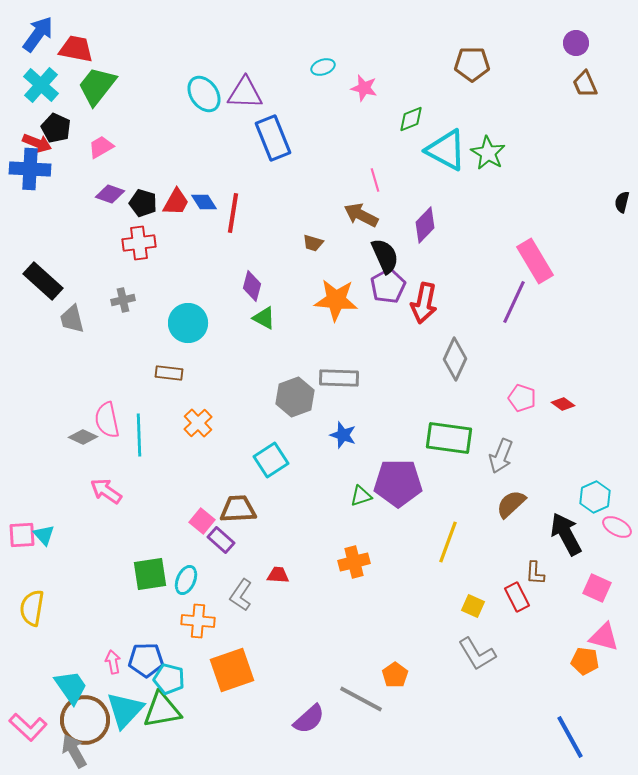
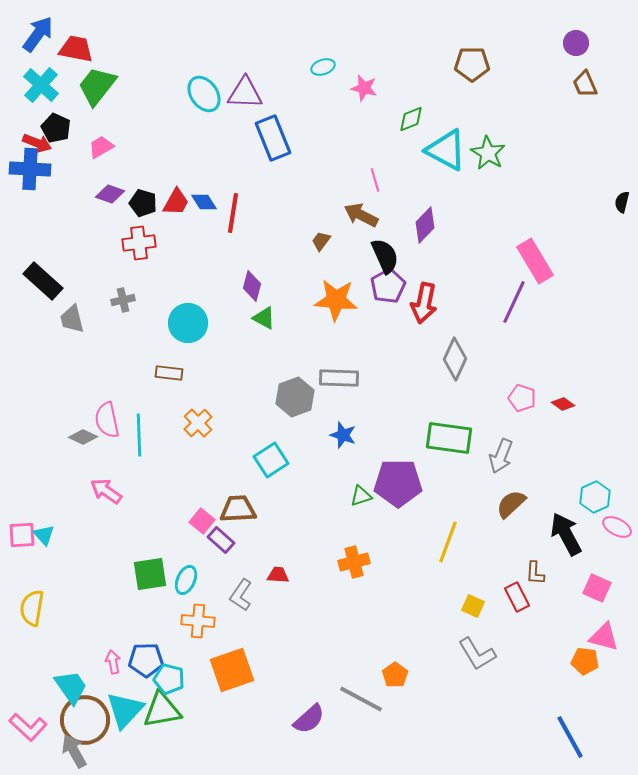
brown trapezoid at (313, 243): moved 8 px right, 2 px up; rotated 110 degrees clockwise
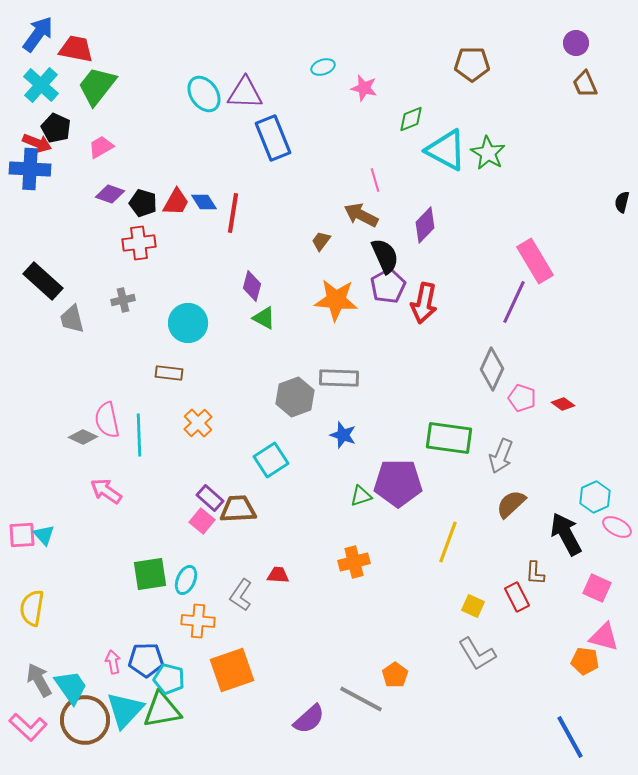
gray diamond at (455, 359): moved 37 px right, 10 px down
purple rectangle at (221, 540): moved 11 px left, 42 px up
gray arrow at (74, 751): moved 35 px left, 71 px up
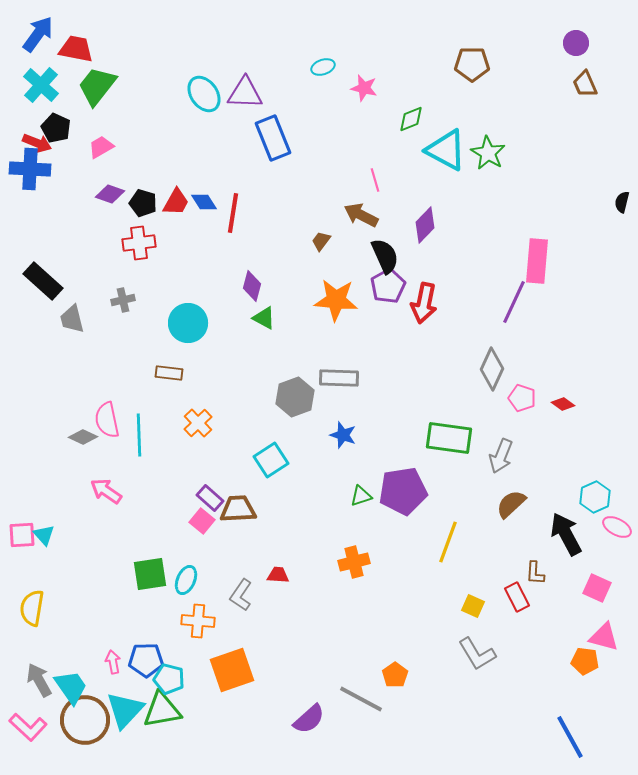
pink rectangle at (535, 261): moved 2 px right; rotated 36 degrees clockwise
purple pentagon at (398, 483): moved 5 px right, 8 px down; rotated 9 degrees counterclockwise
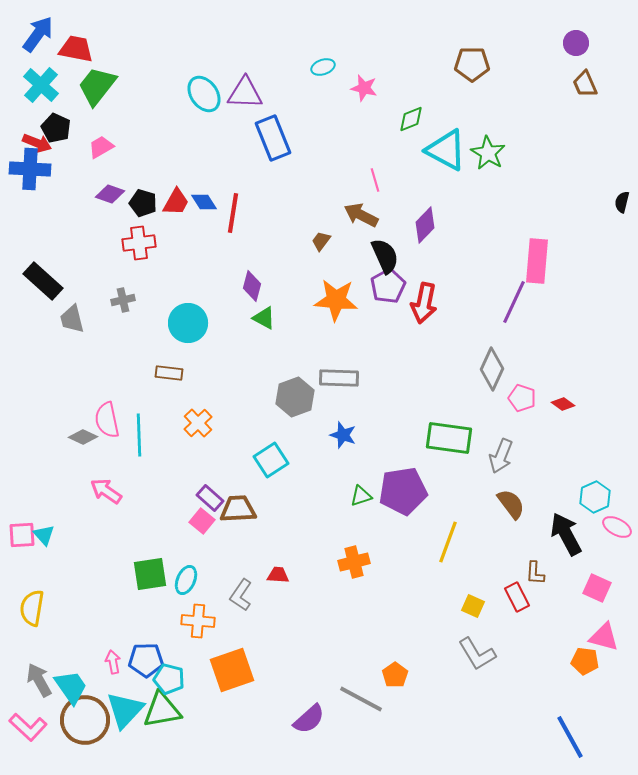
brown semicircle at (511, 504): rotated 96 degrees clockwise
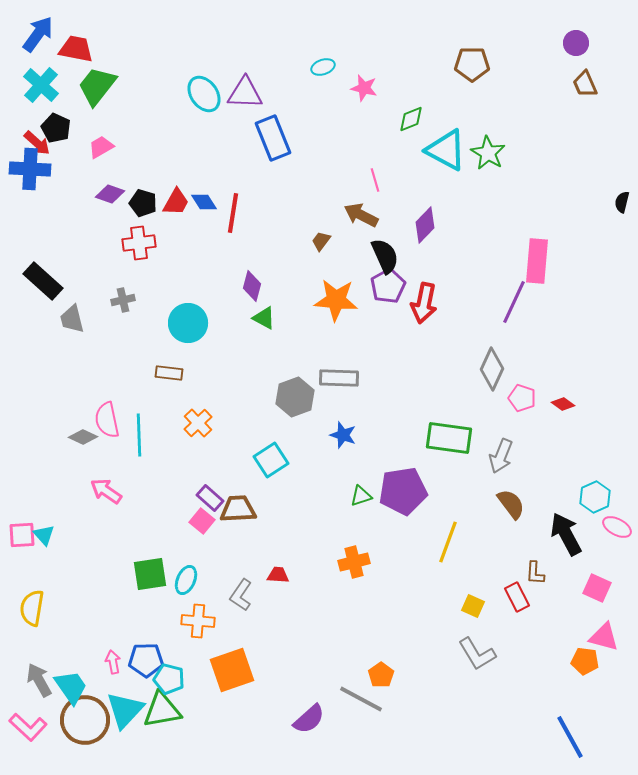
red arrow at (37, 143): rotated 20 degrees clockwise
orange pentagon at (395, 675): moved 14 px left
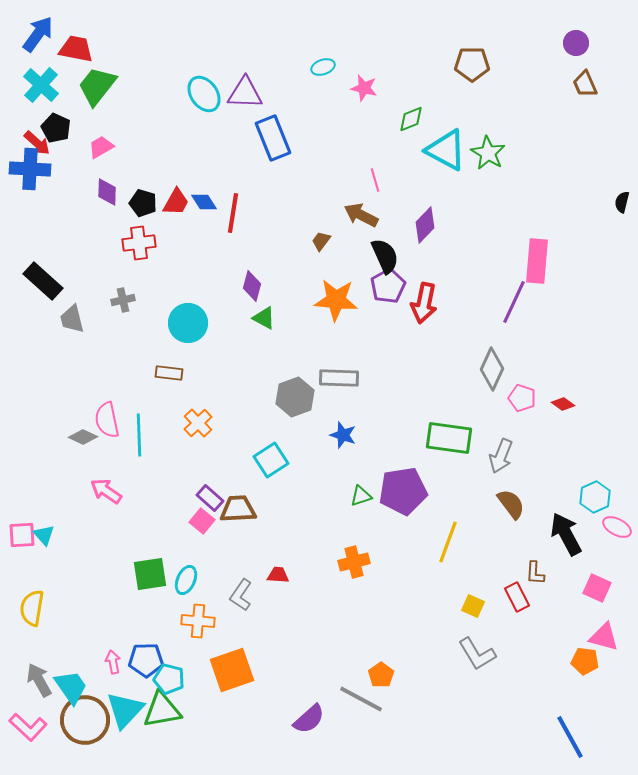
purple diamond at (110, 194): moved 3 px left, 2 px up; rotated 72 degrees clockwise
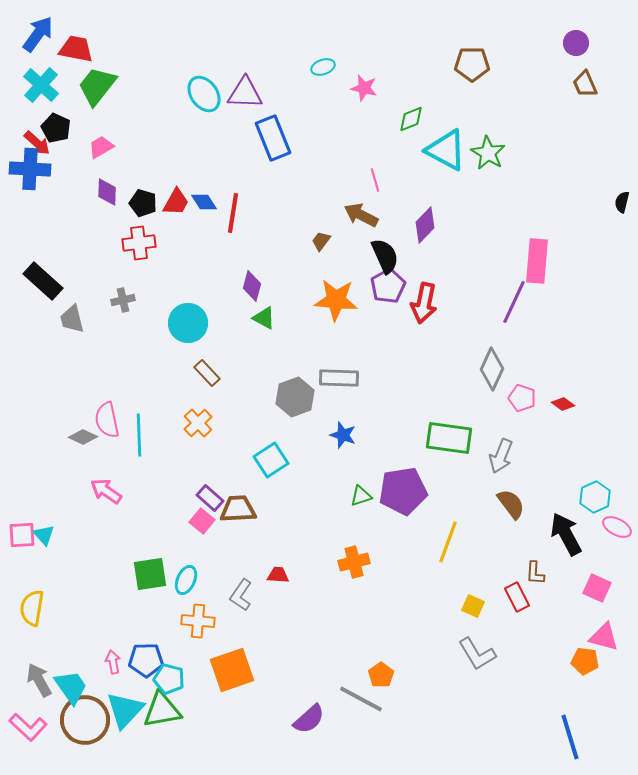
brown rectangle at (169, 373): moved 38 px right; rotated 40 degrees clockwise
blue line at (570, 737): rotated 12 degrees clockwise
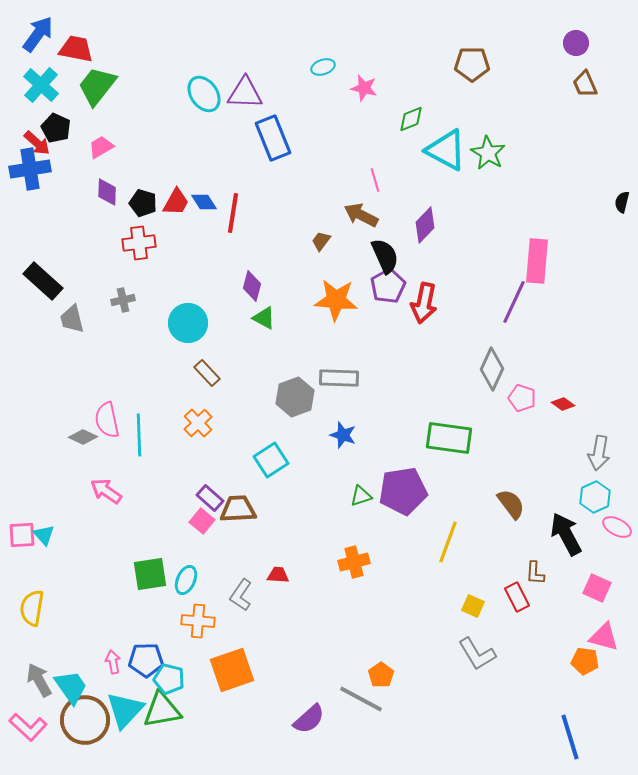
blue cross at (30, 169): rotated 12 degrees counterclockwise
gray arrow at (501, 456): moved 98 px right, 3 px up; rotated 12 degrees counterclockwise
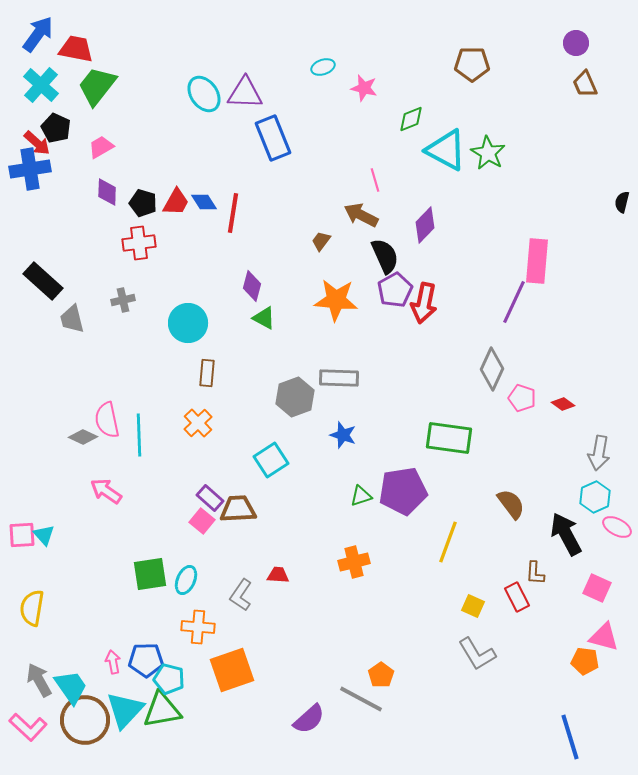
purple pentagon at (388, 286): moved 7 px right, 4 px down
brown rectangle at (207, 373): rotated 48 degrees clockwise
orange cross at (198, 621): moved 6 px down
